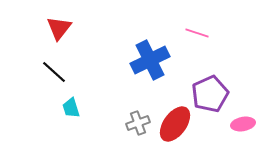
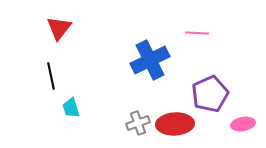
pink line: rotated 15 degrees counterclockwise
black line: moved 3 px left, 4 px down; rotated 36 degrees clockwise
red ellipse: rotated 51 degrees clockwise
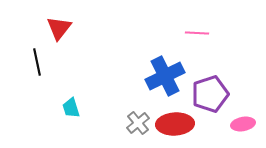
blue cross: moved 15 px right, 16 px down
black line: moved 14 px left, 14 px up
purple pentagon: rotated 6 degrees clockwise
gray cross: rotated 20 degrees counterclockwise
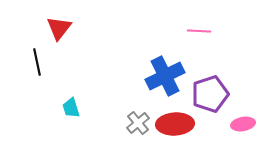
pink line: moved 2 px right, 2 px up
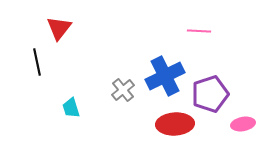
gray cross: moved 15 px left, 33 px up
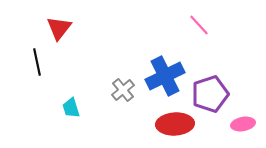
pink line: moved 6 px up; rotated 45 degrees clockwise
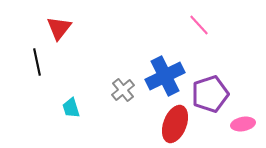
red ellipse: rotated 66 degrees counterclockwise
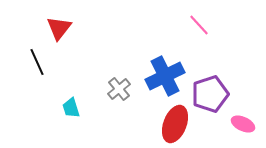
black line: rotated 12 degrees counterclockwise
gray cross: moved 4 px left, 1 px up
pink ellipse: rotated 35 degrees clockwise
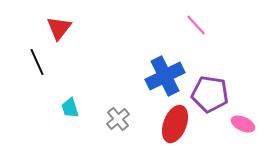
pink line: moved 3 px left
gray cross: moved 1 px left, 30 px down
purple pentagon: rotated 27 degrees clockwise
cyan trapezoid: moved 1 px left
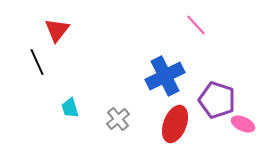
red triangle: moved 2 px left, 2 px down
purple pentagon: moved 7 px right, 6 px down; rotated 9 degrees clockwise
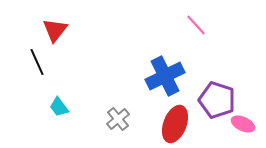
red triangle: moved 2 px left
cyan trapezoid: moved 11 px left, 1 px up; rotated 20 degrees counterclockwise
